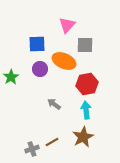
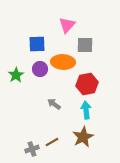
orange ellipse: moved 1 px left, 1 px down; rotated 20 degrees counterclockwise
green star: moved 5 px right, 2 px up
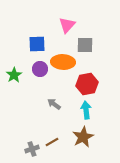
green star: moved 2 px left
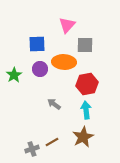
orange ellipse: moved 1 px right
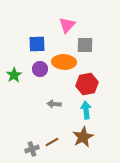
gray arrow: rotated 32 degrees counterclockwise
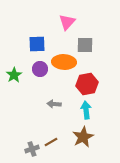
pink triangle: moved 3 px up
brown line: moved 1 px left
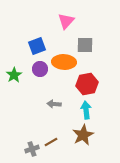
pink triangle: moved 1 px left, 1 px up
blue square: moved 2 px down; rotated 18 degrees counterclockwise
brown star: moved 2 px up
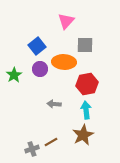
blue square: rotated 18 degrees counterclockwise
